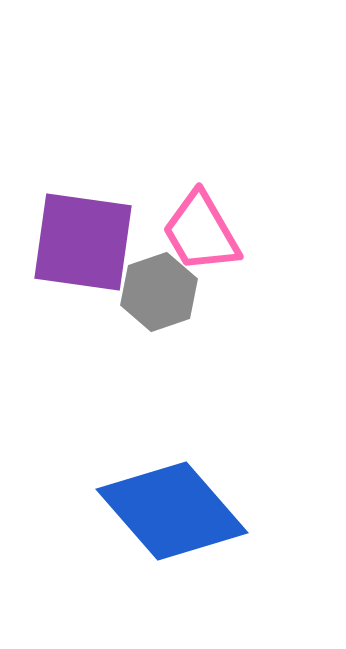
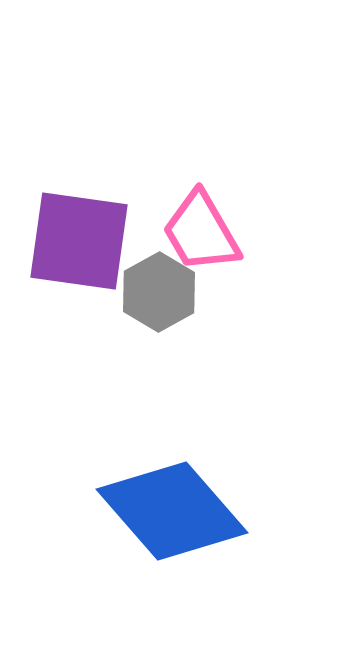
purple square: moved 4 px left, 1 px up
gray hexagon: rotated 10 degrees counterclockwise
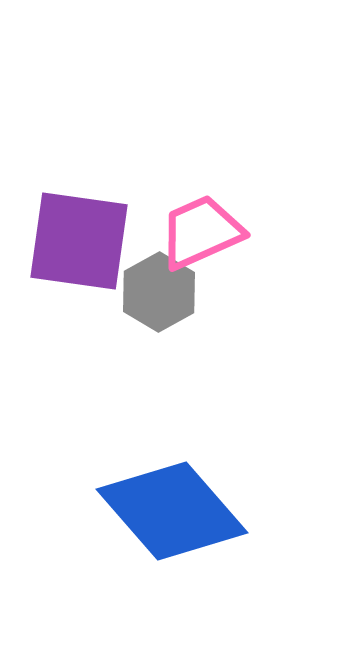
pink trapezoid: rotated 96 degrees clockwise
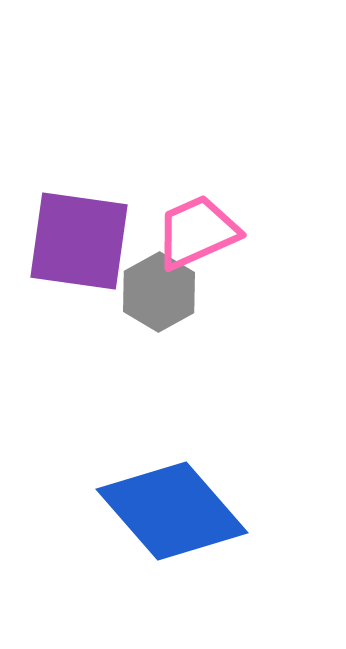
pink trapezoid: moved 4 px left
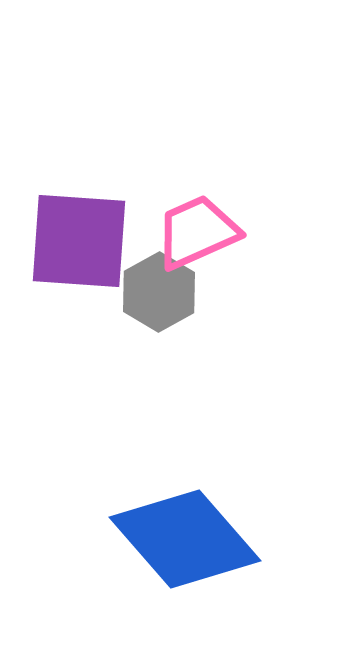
purple square: rotated 4 degrees counterclockwise
blue diamond: moved 13 px right, 28 px down
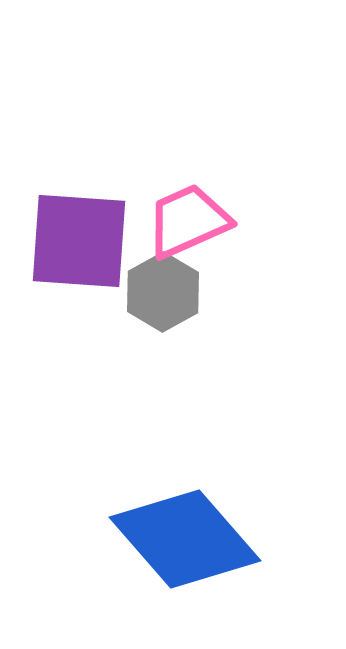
pink trapezoid: moved 9 px left, 11 px up
gray hexagon: moved 4 px right
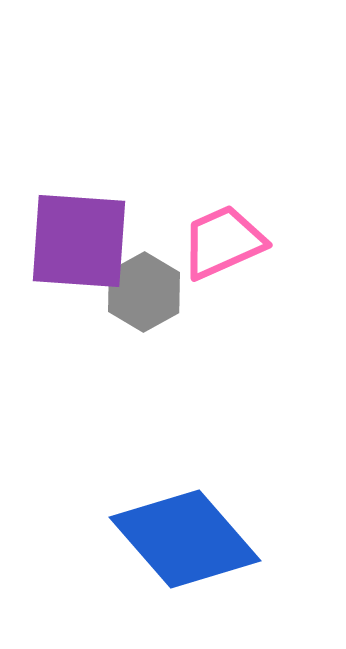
pink trapezoid: moved 35 px right, 21 px down
gray hexagon: moved 19 px left
